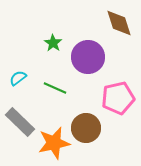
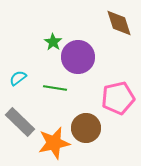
green star: moved 1 px up
purple circle: moved 10 px left
green line: rotated 15 degrees counterclockwise
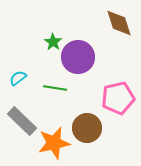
gray rectangle: moved 2 px right, 1 px up
brown circle: moved 1 px right
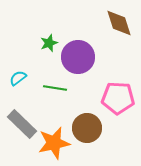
green star: moved 4 px left, 1 px down; rotated 18 degrees clockwise
pink pentagon: rotated 16 degrees clockwise
gray rectangle: moved 3 px down
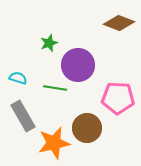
brown diamond: rotated 52 degrees counterclockwise
purple circle: moved 8 px down
cyan semicircle: rotated 54 degrees clockwise
gray rectangle: moved 1 px right, 8 px up; rotated 16 degrees clockwise
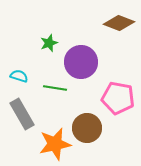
purple circle: moved 3 px right, 3 px up
cyan semicircle: moved 1 px right, 2 px up
pink pentagon: rotated 8 degrees clockwise
gray rectangle: moved 1 px left, 2 px up
orange star: moved 1 px right, 1 px down
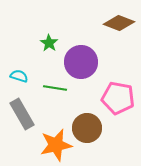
green star: rotated 18 degrees counterclockwise
orange star: moved 1 px right, 1 px down
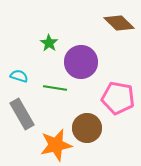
brown diamond: rotated 24 degrees clockwise
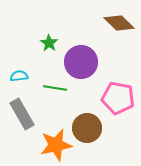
cyan semicircle: rotated 24 degrees counterclockwise
